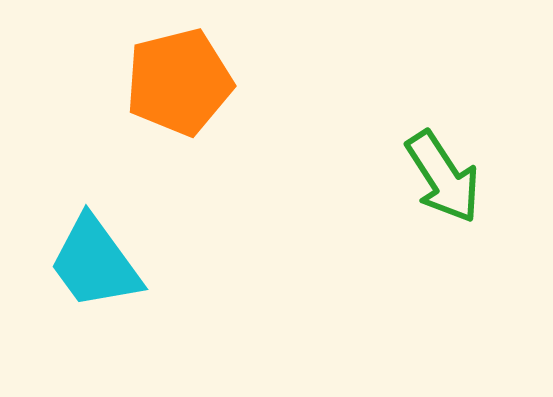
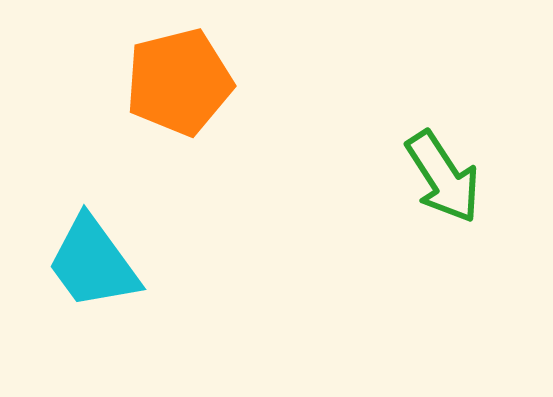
cyan trapezoid: moved 2 px left
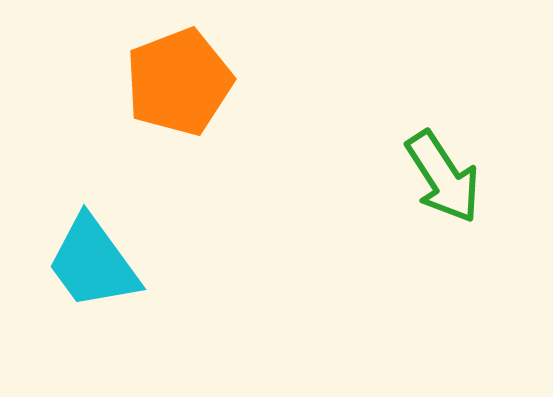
orange pentagon: rotated 7 degrees counterclockwise
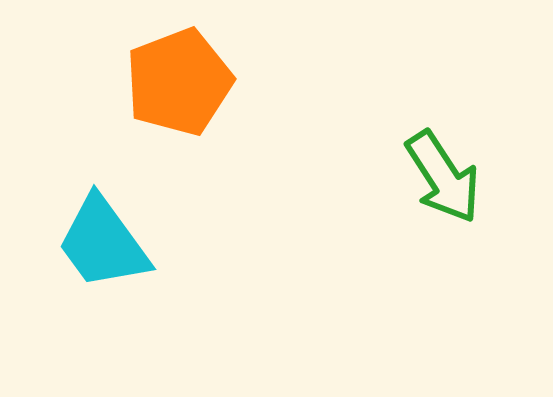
cyan trapezoid: moved 10 px right, 20 px up
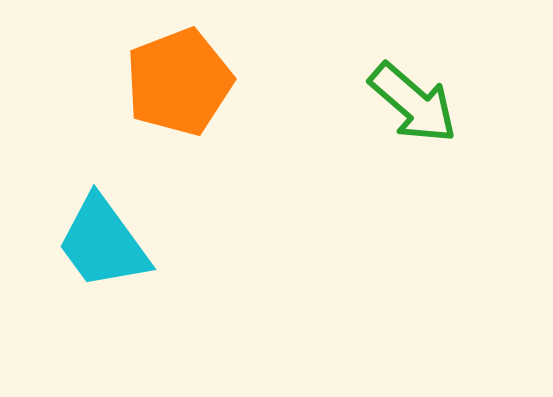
green arrow: moved 30 px left, 74 px up; rotated 16 degrees counterclockwise
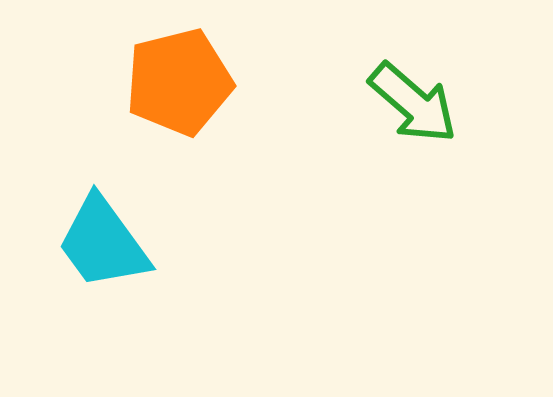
orange pentagon: rotated 7 degrees clockwise
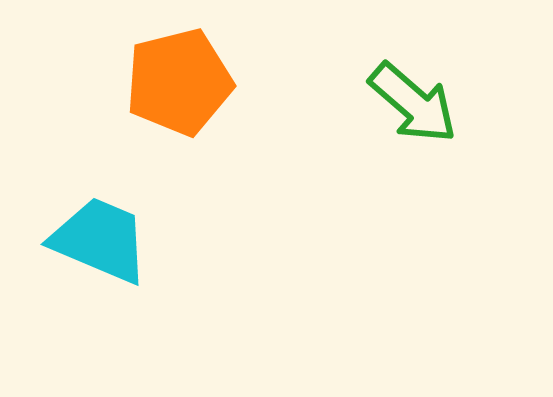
cyan trapezoid: moved 3 px left, 3 px up; rotated 149 degrees clockwise
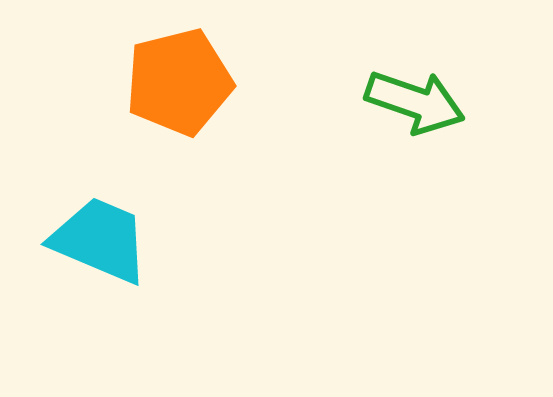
green arrow: moved 2 px right, 1 px up; rotated 22 degrees counterclockwise
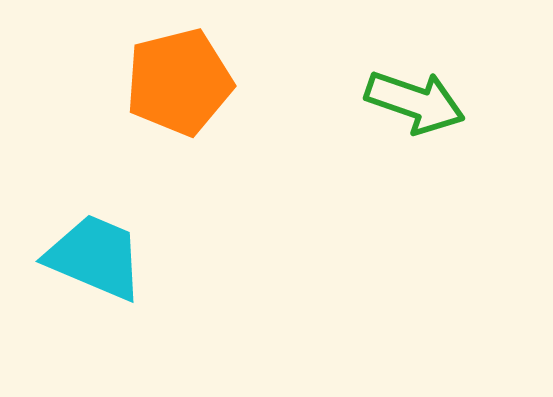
cyan trapezoid: moved 5 px left, 17 px down
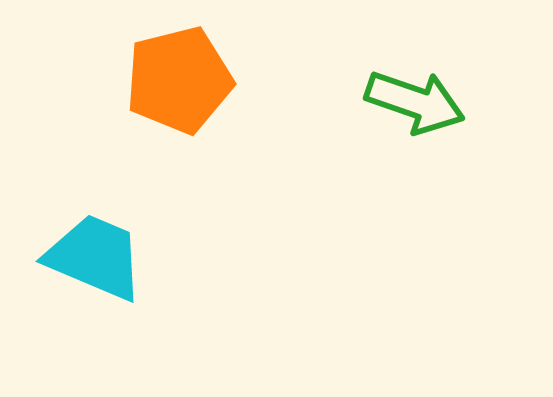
orange pentagon: moved 2 px up
